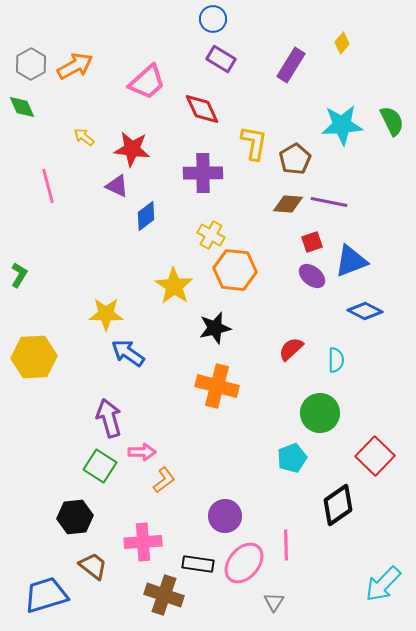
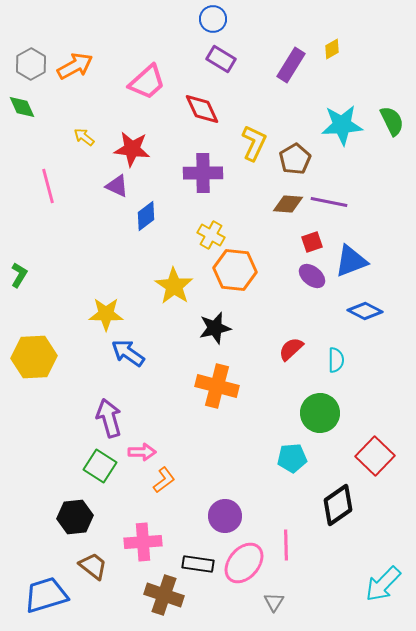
yellow diamond at (342, 43): moved 10 px left, 6 px down; rotated 20 degrees clockwise
yellow L-shape at (254, 143): rotated 15 degrees clockwise
cyan pentagon at (292, 458): rotated 16 degrees clockwise
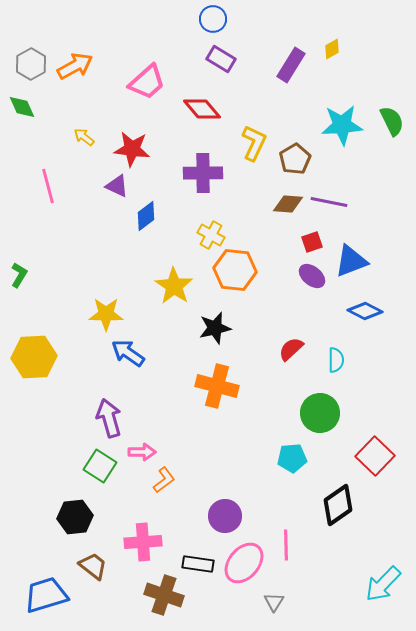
red diamond at (202, 109): rotated 15 degrees counterclockwise
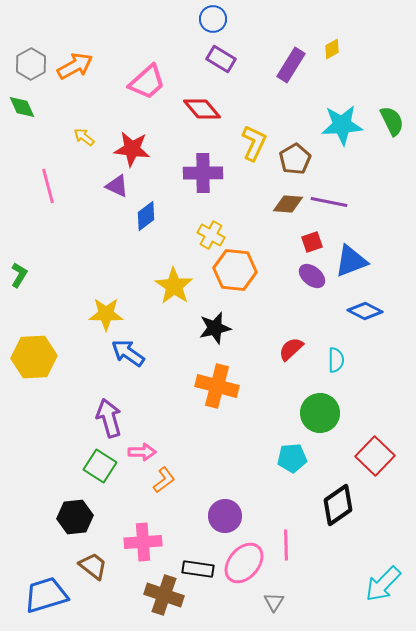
black rectangle at (198, 564): moved 5 px down
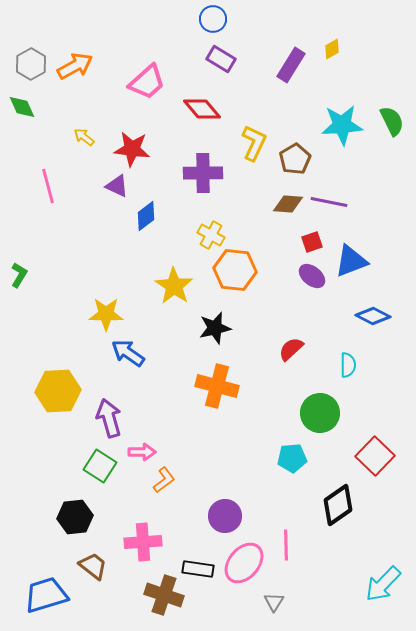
blue diamond at (365, 311): moved 8 px right, 5 px down
yellow hexagon at (34, 357): moved 24 px right, 34 px down
cyan semicircle at (336, 360): moved 12 px right, 5 px down
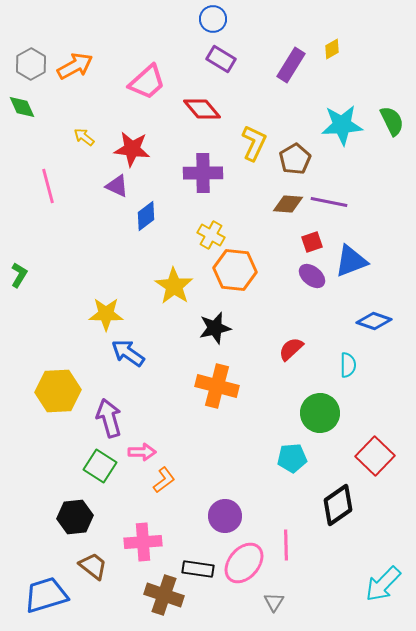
blue diamond at (373, 316): moved 1 px right, 5 px down; rotated 8 degrees counterclockwise
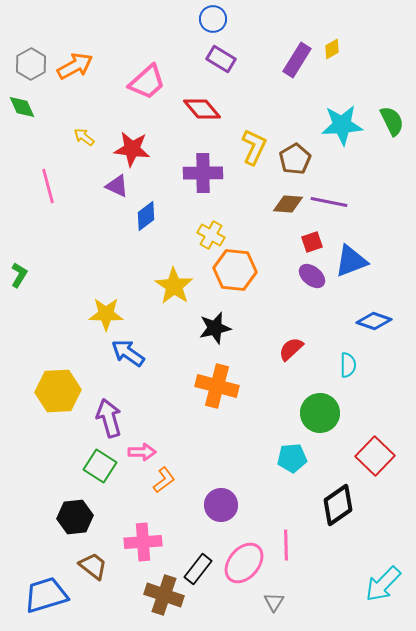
purple rectangle at (291, 65): moved 6 px right, 5 px up
yellow L-shape at (254, 143): moved 4 px down
purple circle at (225, 516): moved 4 px left, 11 px up
black rectangle at (198, 569): rotated 60 degrees counterclockwise
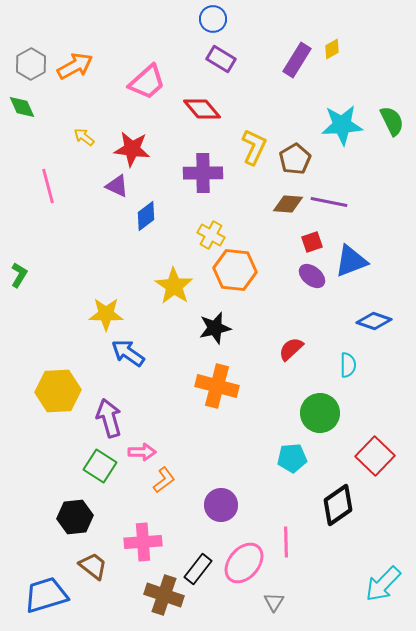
pink line at (286, 545): moved 3 px up
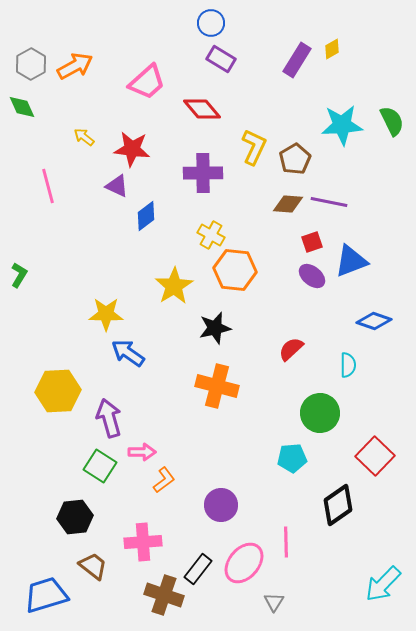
blue circle at (213, 19): moved 2 px left, 4 px down
yellow star at (174, 286): rotated 6 degrees clockwise
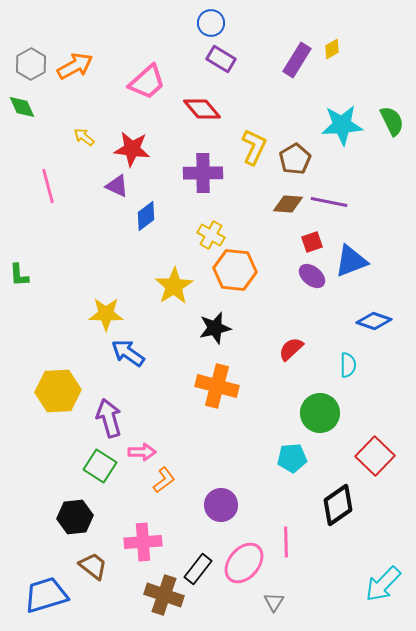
green L-shape at (19, 275): rotated 145 degrees clockwise
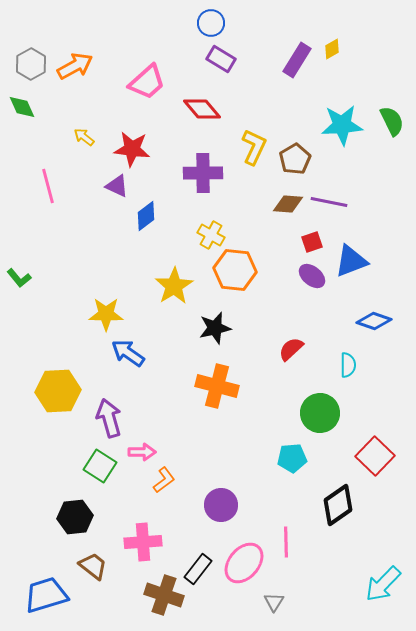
green L-shape at (19, 275): moved 3 px down; rotated 35 degrees counterclockwise
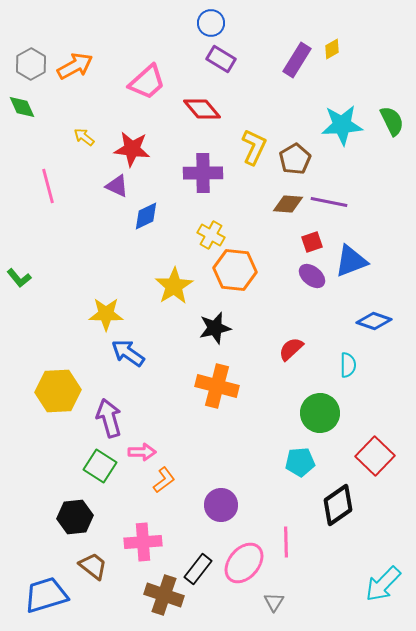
blue diamond at (146, 216): rotated 12 degrees clockwise
cyan pentagon at (292, 458): moved 8 px right, 4 px down
